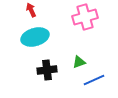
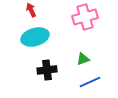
green triangle: moved 4 px right, 3 px up
blue line: moved 4 px left, 2 px down
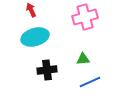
green triangle: rotated 16 degrees clockwise
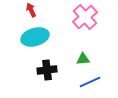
pink cross: rotated 25 degrees counterclockwise
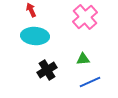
cyan ellipse: moved 1 px up; rotated 20 degrees clockwise
black cross: rotated 24 degrees counterclockwise
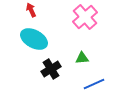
cyan ellipse: moved 1 px left, 3 px down; rotated 24 degrees clockwise
green triangle: moved 1 px left, 1 px up
black cross: moved 4 px right, 1 px up
blue line: moved 4 px right, 2 px down
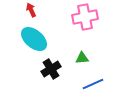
pink cross: rotated 30 degrees clockwise
cyan ellipse: rotated 12 degrees clockwise
blue line: moved 1 px left
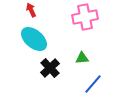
black cross: moved 1 px left, 1 px up; rotated 12 degrees counterclockwise
blue line: rotated 25 degrees counterclockwise
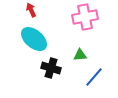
green triangle: moved 2 px left, 3 px up
black cross: moved 1 px right; rotated 30 degrees counterclockwise
blue line: moved 1 px right, 7 px up
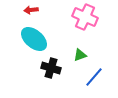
red arrow: rotated 72 degrees counterclockwise
pink cross: rotated 35 degrees clockwise
green triangle: rotated 16 degrees counterclockwise
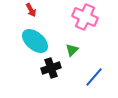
red arrow: rotated 112 degrees counterclockwise
cyan ellipse: moved 1 px right, 2 px down
green triangle: moved 8 px left, 5 px up; rotated 24 degrees counterclockwise
black cross: rotated 36 degrees counterclockwise
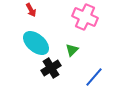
cyan ellipse: moved 1 px right, 2 px down
black cross: rotated 12 degrees counterclockwise
